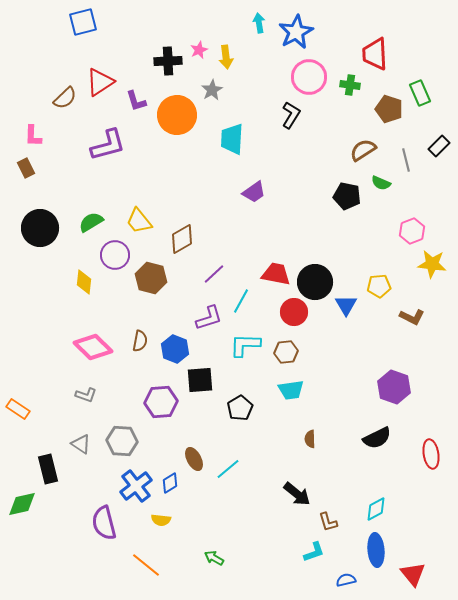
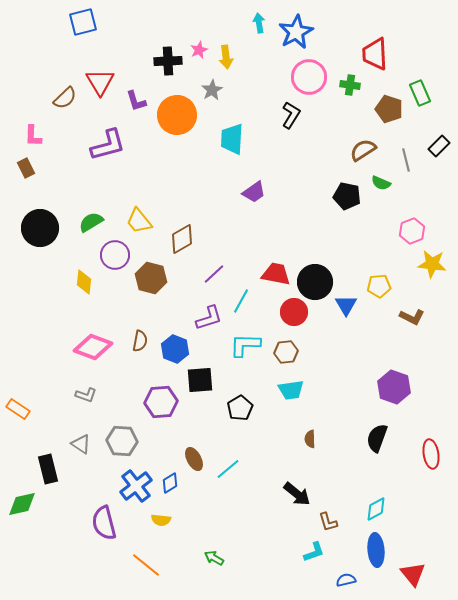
red triangle at (100, 82): rotated 28 degrees counterclockwise
pink diamond at (93, 347): rotated 24 degrees counterclockwise
black semicircle at (377, 438): rotated 136 degrees clockwise
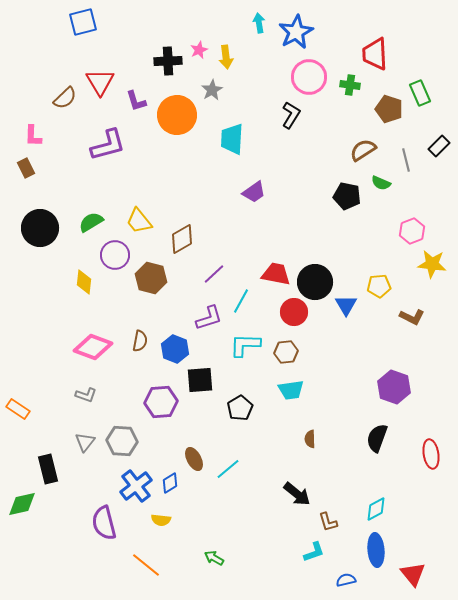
gray triangle at (81, 444): moved 4 px right, 2 px up; rotated 35 degrees clockwise
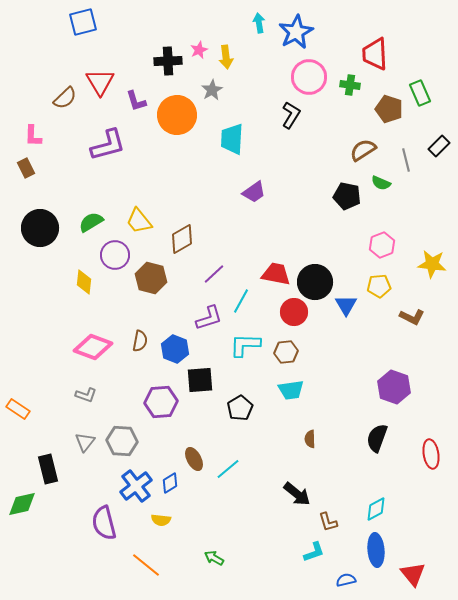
pink hexagon at (412, 231): moved 30 px left, 14 px down
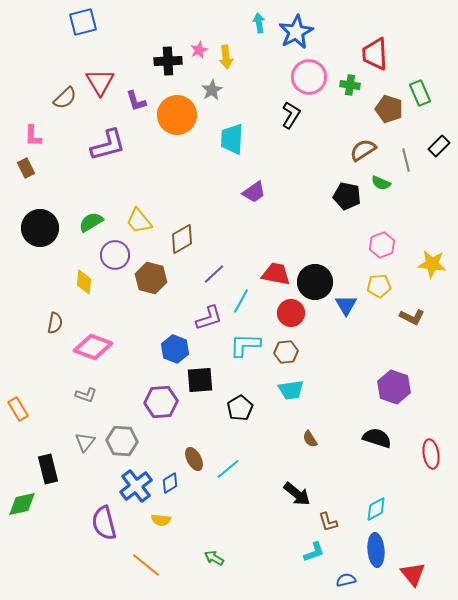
red circle at (294, 312): moved 3 px left, 1 px down
brown semicircle at (140, 341): moved 85 px left, 18 px up
orange rectangle at (18, 409): rotated 25 degrees clockwise
black semicircle at (377, 438): rotated 88 degrees clockwise
brown semicircle at (310, 439): rotated 30 degrees counterclockwise
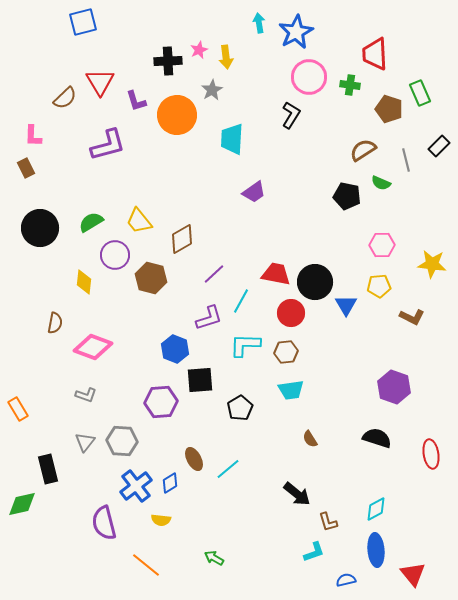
pink hexagon at (382, 245): rotated 20 degrees clockwise
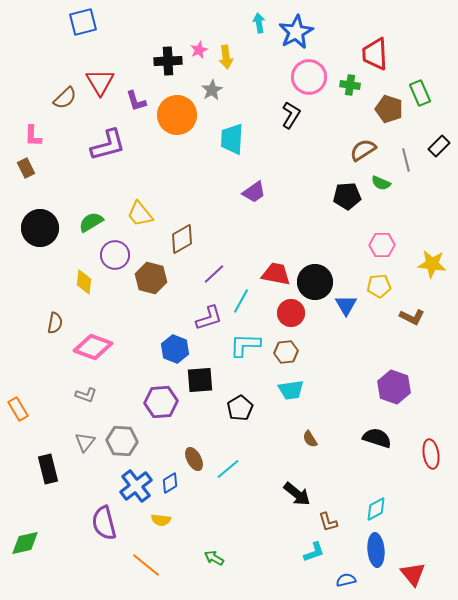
black pentagon at (347, 196): rotated 16 degrees counterclockwise
yellow trapezoid at (139, 221): moved 1 px right, 7 px up
green diamond at (22, 504): moved 3 px right, 39 px down
